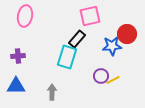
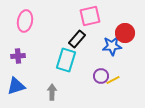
pink ellipse: moved 5 px down
red circle: moved 2 px left, 1 px up
cyan rectangle: moved 1 px left, 3 px down
blue triangle: rotated 18 degrees counterclockwise
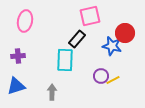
blue star: rotated 18 degrees clockwise
cyan rectangle: moved 1 px left; rotated 15 degrees counterclockwise
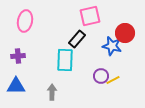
blue triangle: rotated 18 degrees clockwise
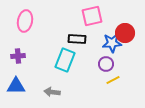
pink square: moved 2 px right
black rectangle: rotated 54 degrees clockwise
blue star: moved 3 px up; rotated 18 degrees counterclockwise
cyan rectangle: rotated 20 degrees clockwise
purple circle: moved 5 px right, 12 px up
gray arrow: rotated 84 degrees counterclockwise
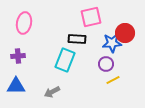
pink square: moved 1 px left, 1 px down
pink ellipse: moved 1 px left, 2 px down
gray arrow: rotated 35 degrees counterclockwise
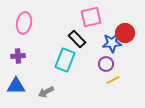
black rectangle: rotated 42 degrees clockwise
gray arrow: moved 6 px left
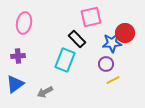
blue triangle: moved 1 px left, 2 px up; rotated 36 degrees counterclockwise
gray arrow: moved 1 px left
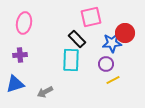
purple cross: moved 2 px right, 1 px up
cyan rectangle: moved 6 px right; rotated 20 degrees counterclockwise
blue triangle: rotated 18 degrees clockwise
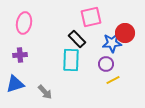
gray arrow: rotated 105 degrees counterclockwise
